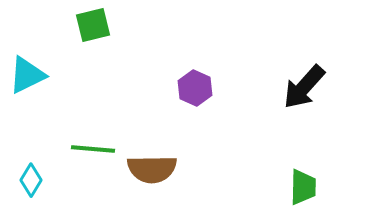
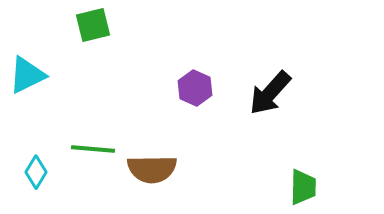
black arrow: moved 34 px left, 6 px down
cyan diamond: moved 5 px right, 8 px up
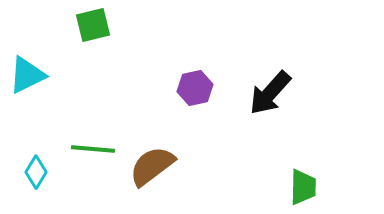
purple hexagon: rotated 24 degrees clockwise
brown semicircle: moved 3 px up; rotated 144 degrees clockwise
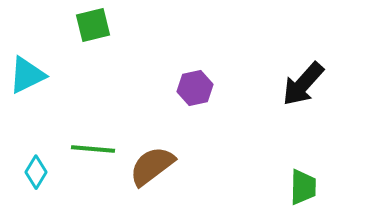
black arrow: moved 33 px right, 9 px up
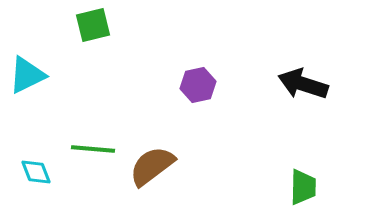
black arrow: rotated 66 degrees clockwise
purple hexagon: moved 3 px right, 3 px up
cyan diamond: rotated 52 degrees counterclockwise
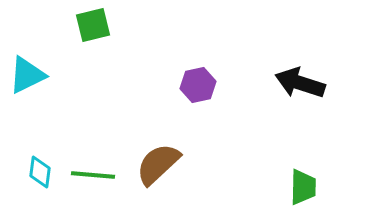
black arrow: moved 3 px left, 1 px up
green line: moved 26 px down
brown semicircle: moved 6 px right, 2 px up; rotated 6 degrees counterclockwise
cyan diamond: moved 4 px right; rotated 28 degrees clockwise
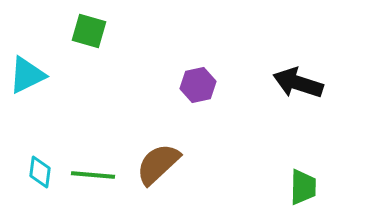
green square: moved 4 px left, 6 px down; rotated 30 degrees clockwise
black arrow: moved 2 px left
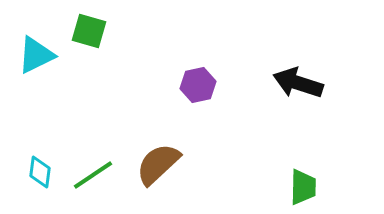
cyan triangle: moved 9 px right, 20 px up
green line: rotated 39 degrees counterclockwise
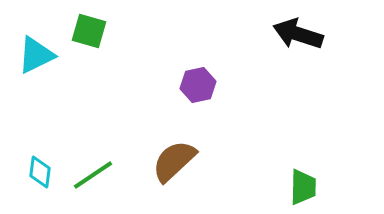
black arrow: moved 49 px up
brown semicircle: moved 16 px right, 3 px up
